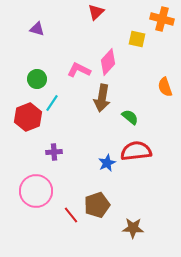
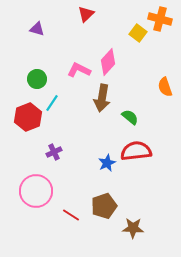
red triangle: moved 10 px left, 2 px down
orange cross: moved 2 px left
yellow square: moved 1 px right, 6 px up; rotated 24 degrees clockwise
purple cross: rotated 21 degrees counterclockwise
brown pentagon: moved 7 px right, 1 px down
red line: rotated 18 degrees counterclockwise
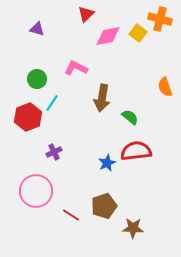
pink diamond: moved 26 px up; rotated 36 degrees clockwise
pink L-shape: moved 3 px left, 2 px up
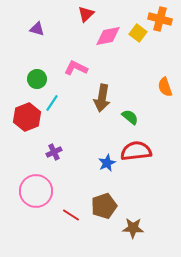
red hexagon: moved 1 px left
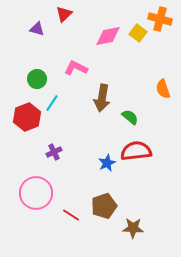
red triangle: moved 22 px left
orange semicircle: moved 2 px left, 2 px down
pink circle: moved 2 px down
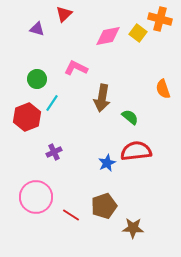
pink circle: moved 4 px down
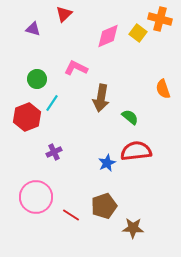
purple triangle: moved 4 px left
pink diamond: rotated 12 degrees counterclockwise
brown arrow: moved 1 px left
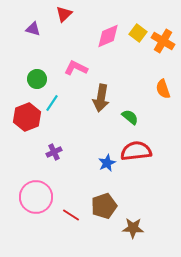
orange cross: moved 3 px right, 22 px down; rotated 15 degrees clockwise
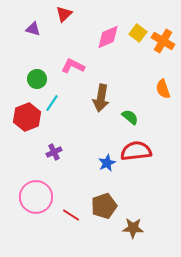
pink diamond: moved 1 px down
pink L-shape: moved 3 px left, 2 px up
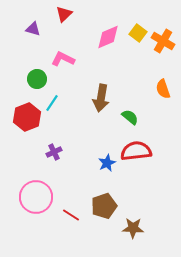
pink L-shape: moved 10 px left, 7 px up
